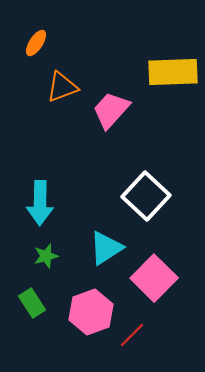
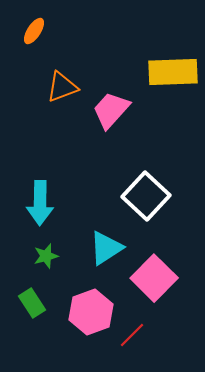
orange ellipse: moved 2 px left, 12 px up
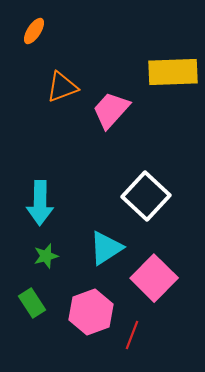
red line: rotated 24 degrees counterclockwise
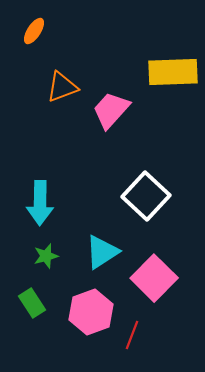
cyan triangle: moved 4 px left, 4 px down
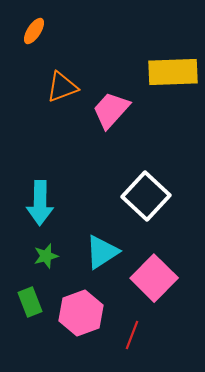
green rectangle: moved 2 px left, 1 px up; rotated 12 degrees clockwise
pink hexagon: moved 10 px left, 1 px down
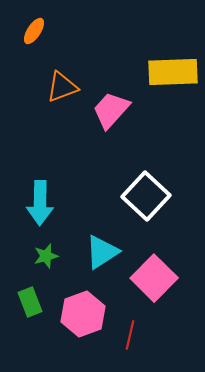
pink hexagon: moved 2 px right, 1 px down
red line: moved 2 px left; rotated 8 degrees counterclockwise
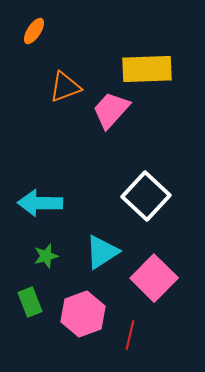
yellow rectangle: moved 26 px left, 3 px up
orange triangle: moved 3 px right
cyan arrow: rotated 90 degrees clockwise
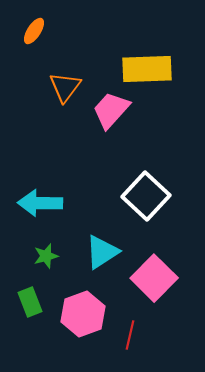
orange triangle: rotated 32 degrees counterclockwise
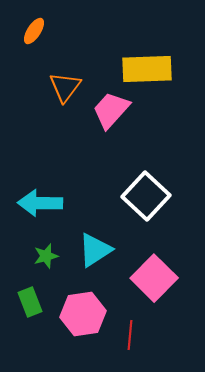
cyan triangle: moved 7 px left, 2 px up
pink hexagon: rotated 12 degrees clockwise
red line: rotated 8 degrees counterclockwise
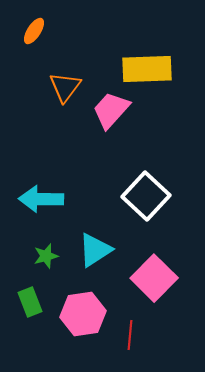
cyan arrow: moved 1 px right, 4 px up
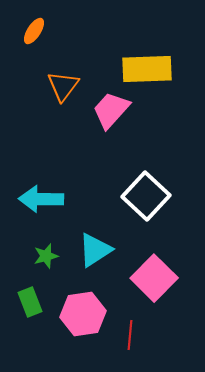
orange triangle: moved 2 px left, 1 px up
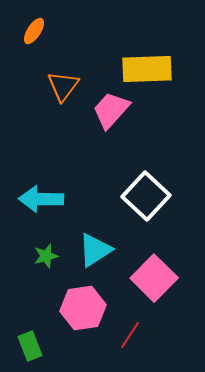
green rectangle: moved 44 px down
pink hexagon: moved 6 px up
red line: rotated 28 degrees clockwise
